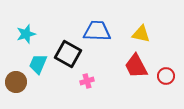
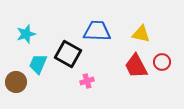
red circle: moved 4 px left, 14 px up
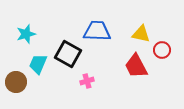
red circle: moved 12 px up
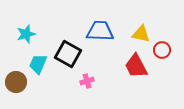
blue trapezoid: moved 3 px right
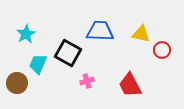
cyan star: rotated 12 degrees counterclockwise
black square: moved 1 px up
red trapezoid: moved 6 px left, 19 px down
brown circle: moved 1 px right, 1 px down
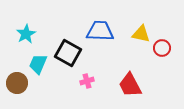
red circle: moved 2 px up
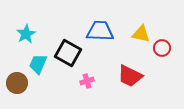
red trapezoid: moved 9 px up; rotated 36 degrees counterclockwise
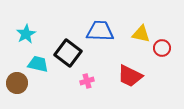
black square: rotated 8 degrees clockwise
cyan trapezoid: rotated 80 degrees clockwise
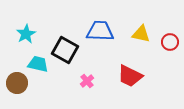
red circle: moved 8 px right, 6 px up
black square: moved 3 px left, 3 px up; rotated 8 degrees counterclockwise
pink cross: rotated 24 degrees counterclockwise
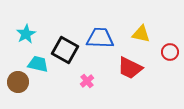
blue trapezoid: moved 7 px down
red circle: moved 10 px down
red trapezoid: moved 8 px up
brown circle: moved 1 px right, 1 px up
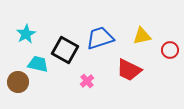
yellow triangle: moved 1 px right, 2 px down; rotated 24 degrees counterclockwise
blue trapezoid: rotated 20 degrees counterclockwise
red circle: moved 2 px up
red trapezoid: moved 1 px left, 2 px down
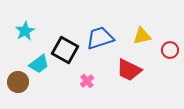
cyan star: moved 1 px left, 3 px up
cyan trapezoid: moved 1 px right; rotated 130 degrees clockwise
